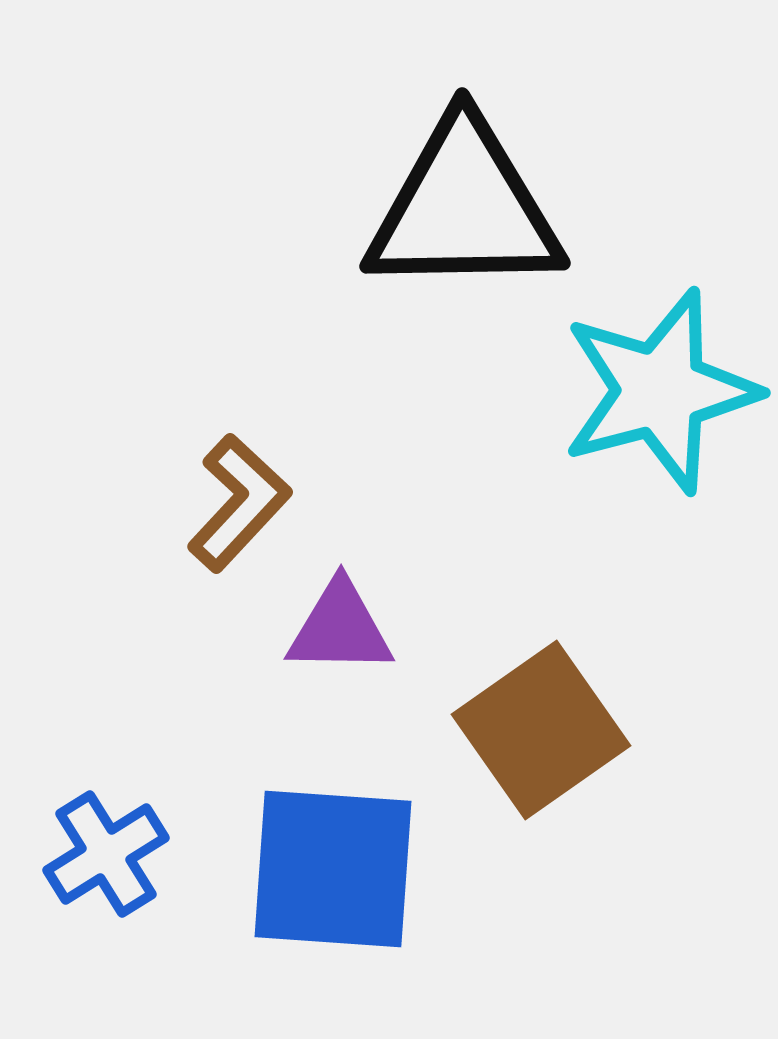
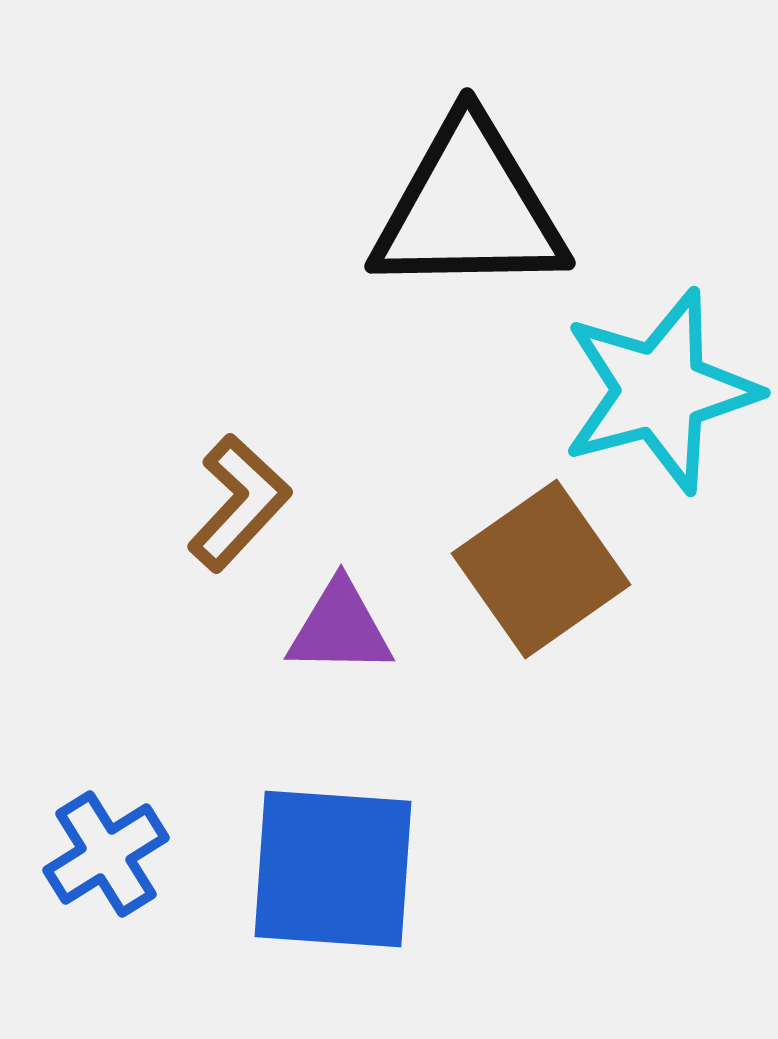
black triangle: moved 5 px right
brown square: moved 161 px up
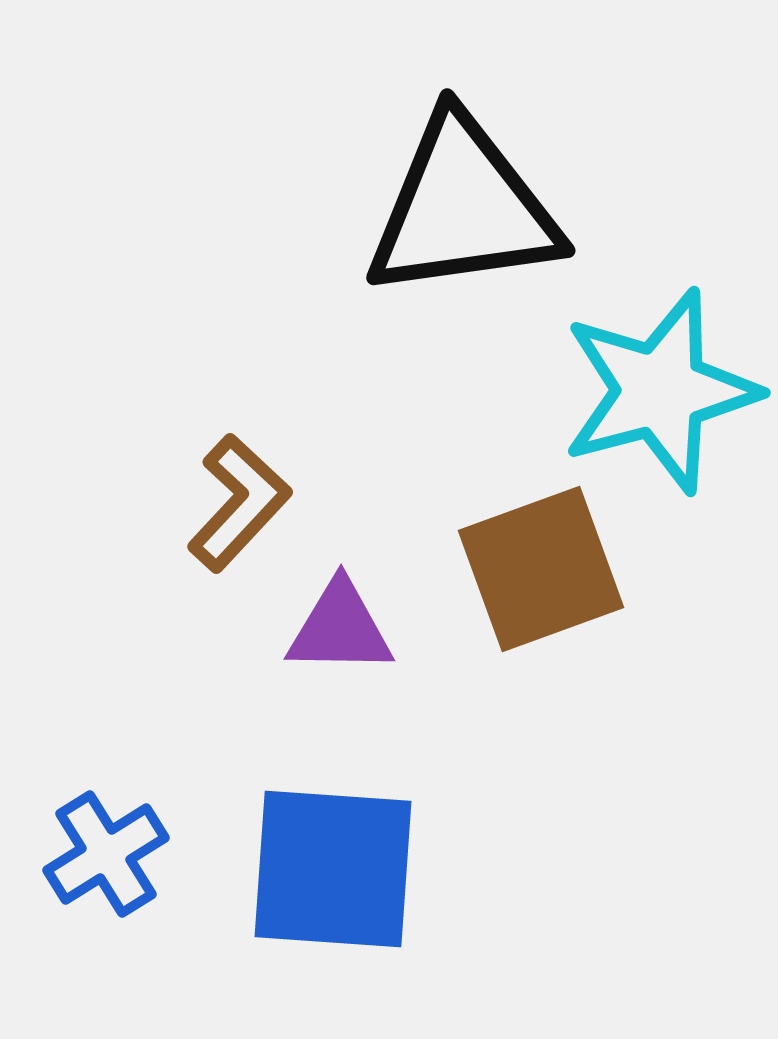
black triangle: moved 6 px left; rotated 7 degrees counterclockwise
brown square: rotated 15 degrees clockwise
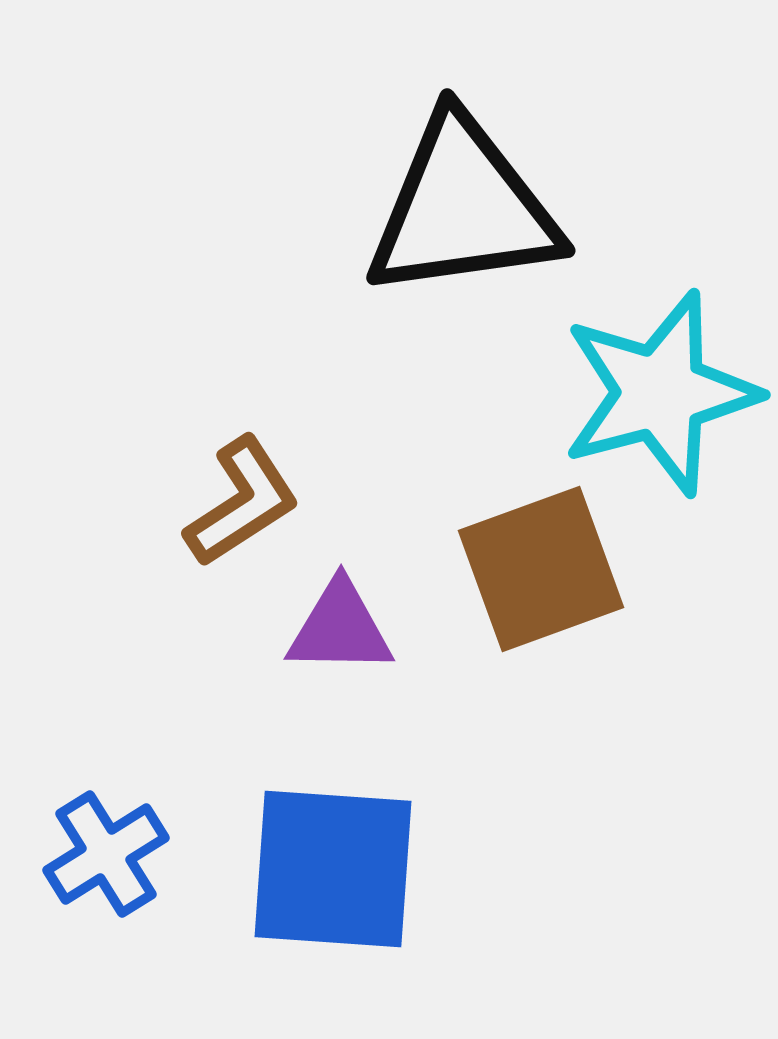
cyan star: moved 2 px down
brown L-shape: moved 3 px right, 1 px up; rotated 14 degrees clockwise
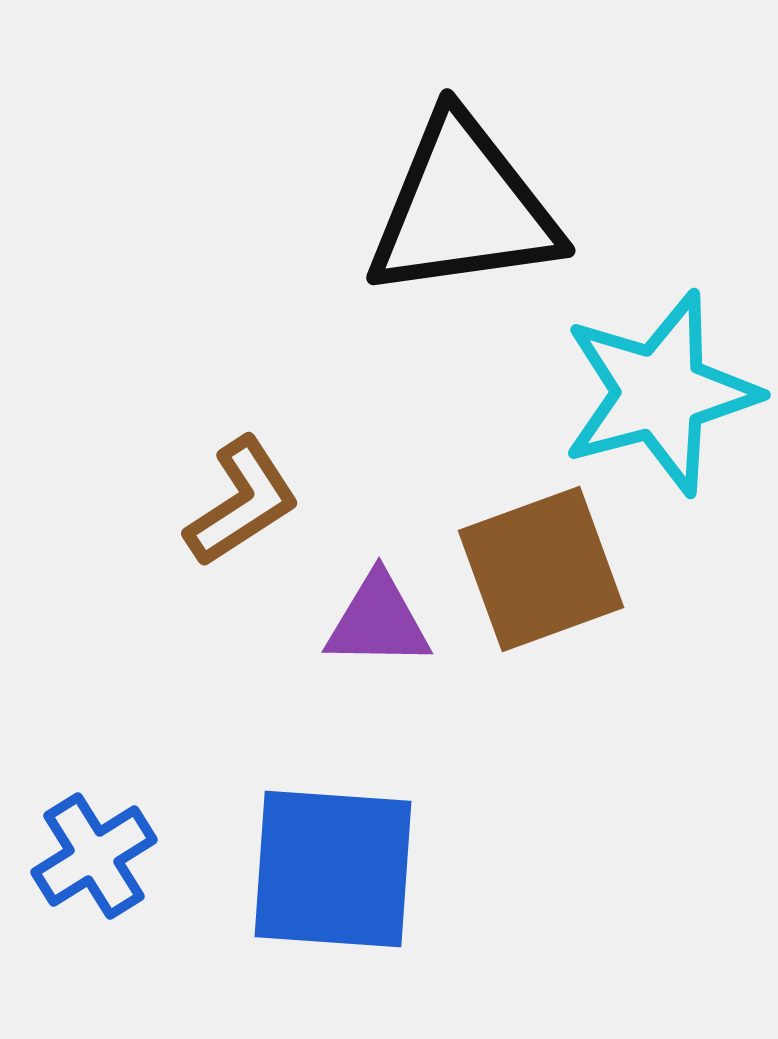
purple triangle: moved 38 px right, 7 px up
blue cross: moved 12 px left, 2 px down
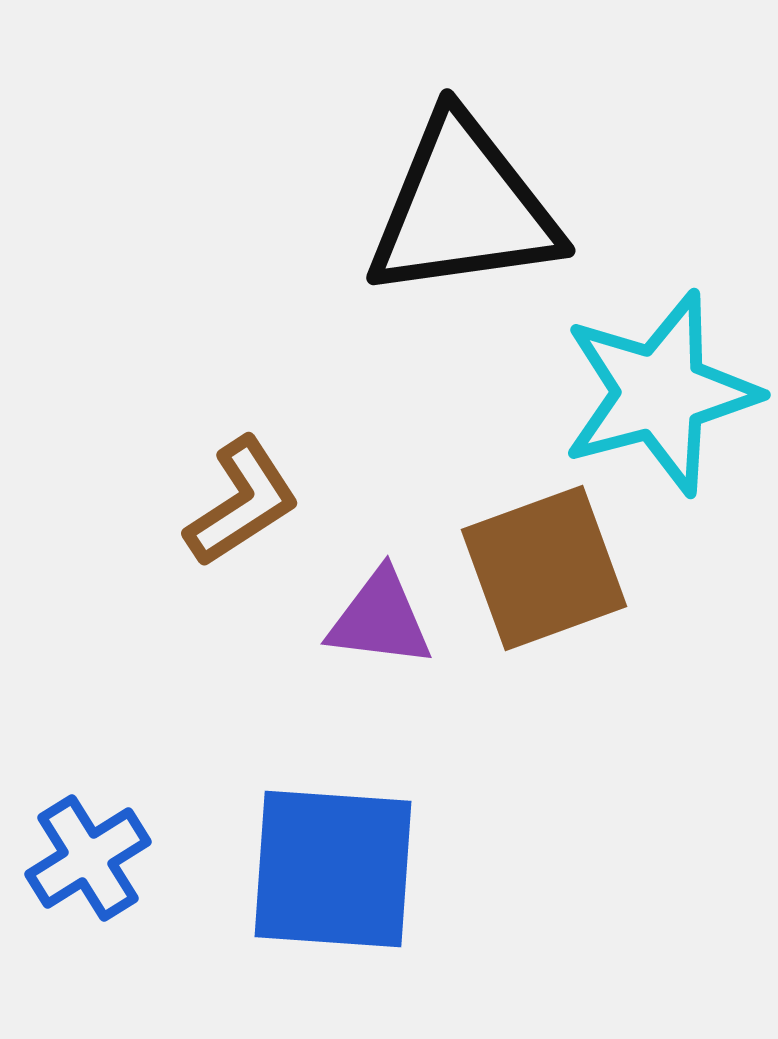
brown square: moved 3 px right, 1 px up
purple triangle: moved 2 px right, 2 px up; rotated 6 degrees clockwise
blue cross: moved 6 px left, 2 px down
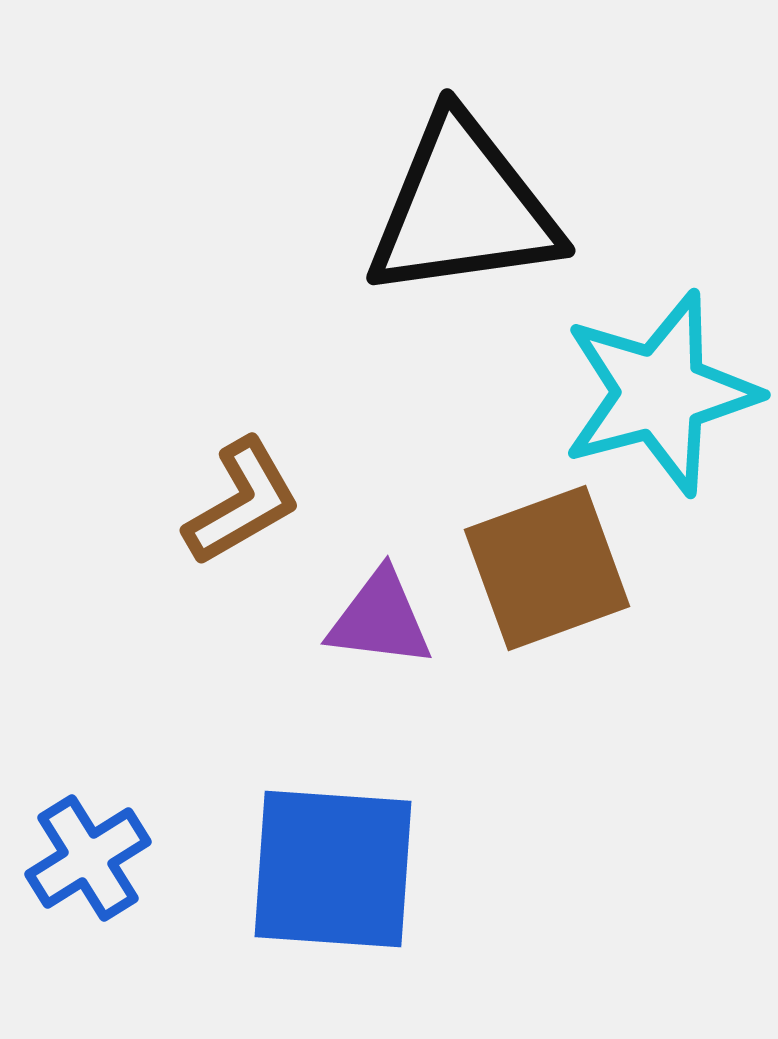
brown L-shape: rotated 3 degrees clockwise
brown square: moved 3 px right
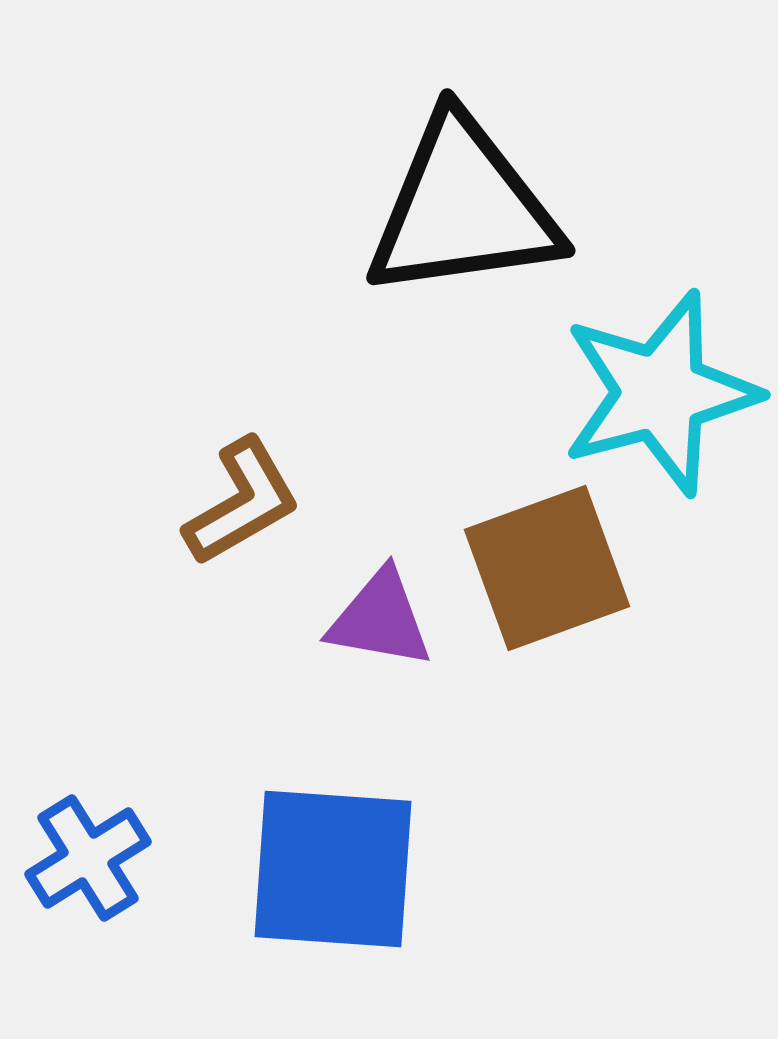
purple triangle: rotated 3 degrees clockwise
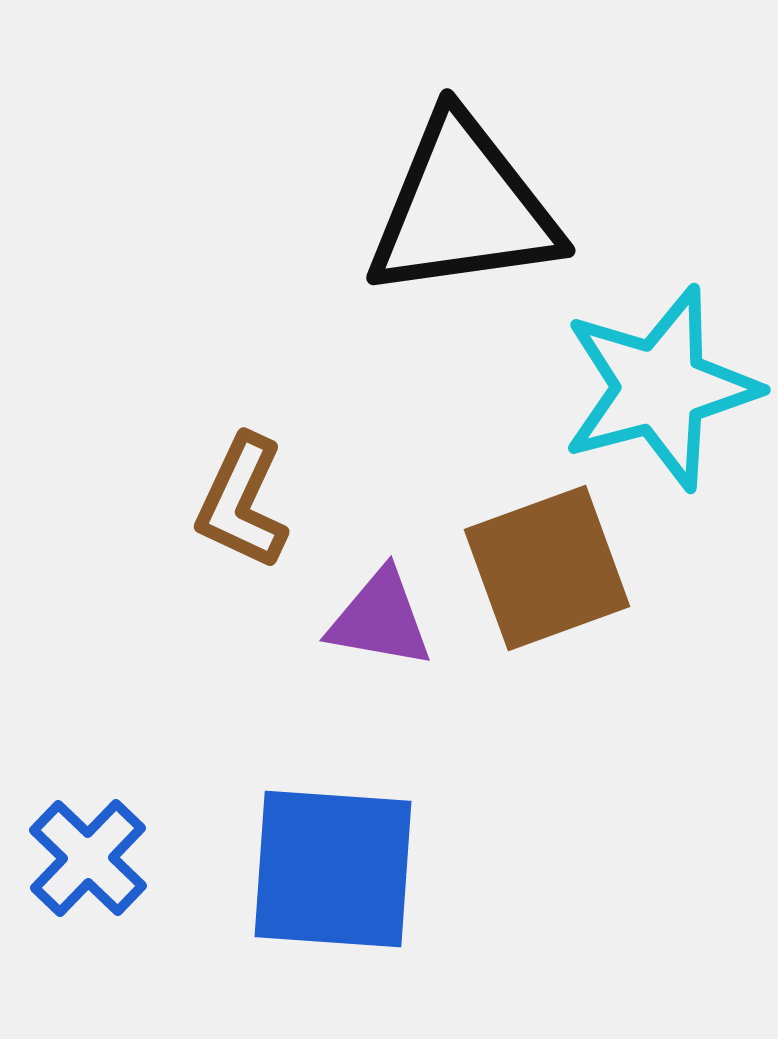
cyan star: moved 5 px up
brown L-shape: rotated 145 degrees clockwise
blue cross: rotated 14 degrees counterclockwise
